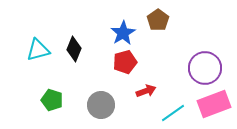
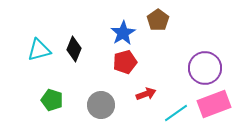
cyan triangle: moved 1 px right
red arrow: moved 3 px down
cyan line: moved 3 px right
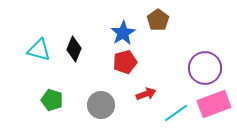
cyan triangle: rotated 30 degrees clockwise
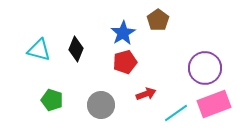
black diamond: moved 2 px right
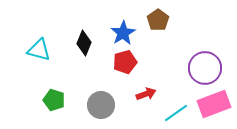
black diamond: moved 8 px right, 6 px up
green pentagon: moved 2 px right
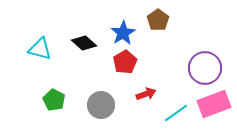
black diamond: rotated 70 degrees counterclockwise
cyan triangle: moved 1 px right, 1 px up
red pentagon: rotated 15 degrees counterclockwise
green pentagon: rotated 10 degrees clockwise
